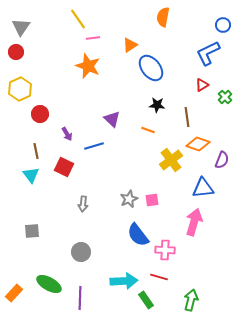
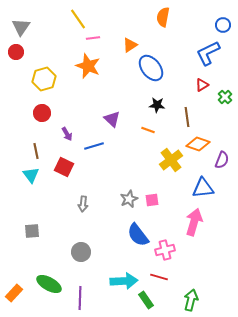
yellow hexagon at (20, 89): moved 24 px right, 10 px up; rotated 10 degrees clockwise
red circle at (40, 114): moved 2 px right, 1 px up
pink cross at (165, 250): rotated 18 degrees counterclockwise
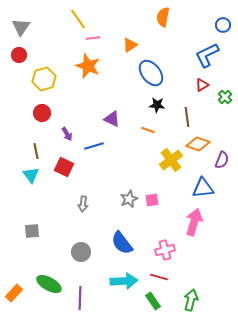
red circle at (16, 52): moved 3 px right, 3 px down
blue L-shape at (208, 53): moved 1 px left, 2 px down
blue ellipse at (151, 68): moved 5 px down
purple triangle at (112, 119): rotated 18 degrees counterclockwise
blue semicircle at (138, 235): moved 16 px left, 8 px down
green rectangle at (146, 300): moved 7 px right, 1 px down
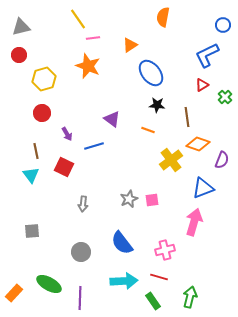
gray triangle at (21, 27): rotated 42 degrees clockwise
purple triangle at (112, 119): rotated 12 degrees clockwise
blue triangle at (203, 188): rotated 15 degrees counterclockwise
green arrow at (191, 300): moved 1 px left, 3 px up
